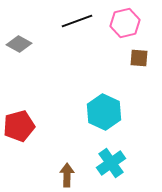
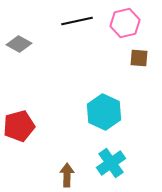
black line: rotated 8 degrees clockwise
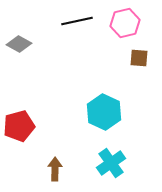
brown arrow: moved 12 px left, 6 px up
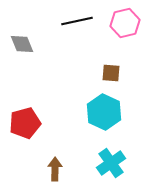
gray diamond: moved 3 px right; rotated 40 degrees clockwise
brown square: moved 28 px left, 15 px down
red pentagon: moved 6 px right, 3 px up
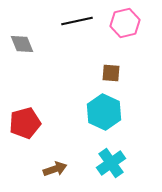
brown arrow: rotated 70 degrees clockwise
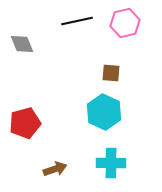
cyan cross: rotated 36 degrees clockwise
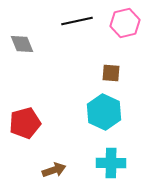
brown arrow: moved 1 px left, 1 px down
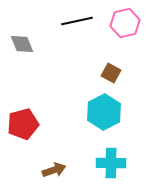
brown square: rotated 24 degrees clockwise
cyan hexagon: rotated 8 degrees clockwise
red pentagon: moved 2 px left, 1 px down
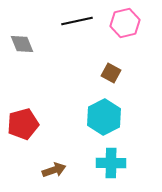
cyan hexagon: moved 5 px down
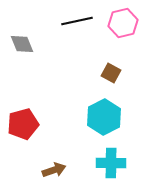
pink hexagon: moved 2 px left
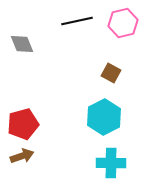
brown arrow: moved 32 px left, 14 px up
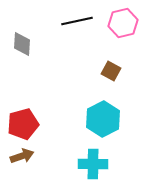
gray diamond: rotated 25 degrees clockwise
brown square: moved 2 px up
cyan hexagon: moved 1 px left, 2 px down
cyan cross: moved 18 px left, 1 px down
